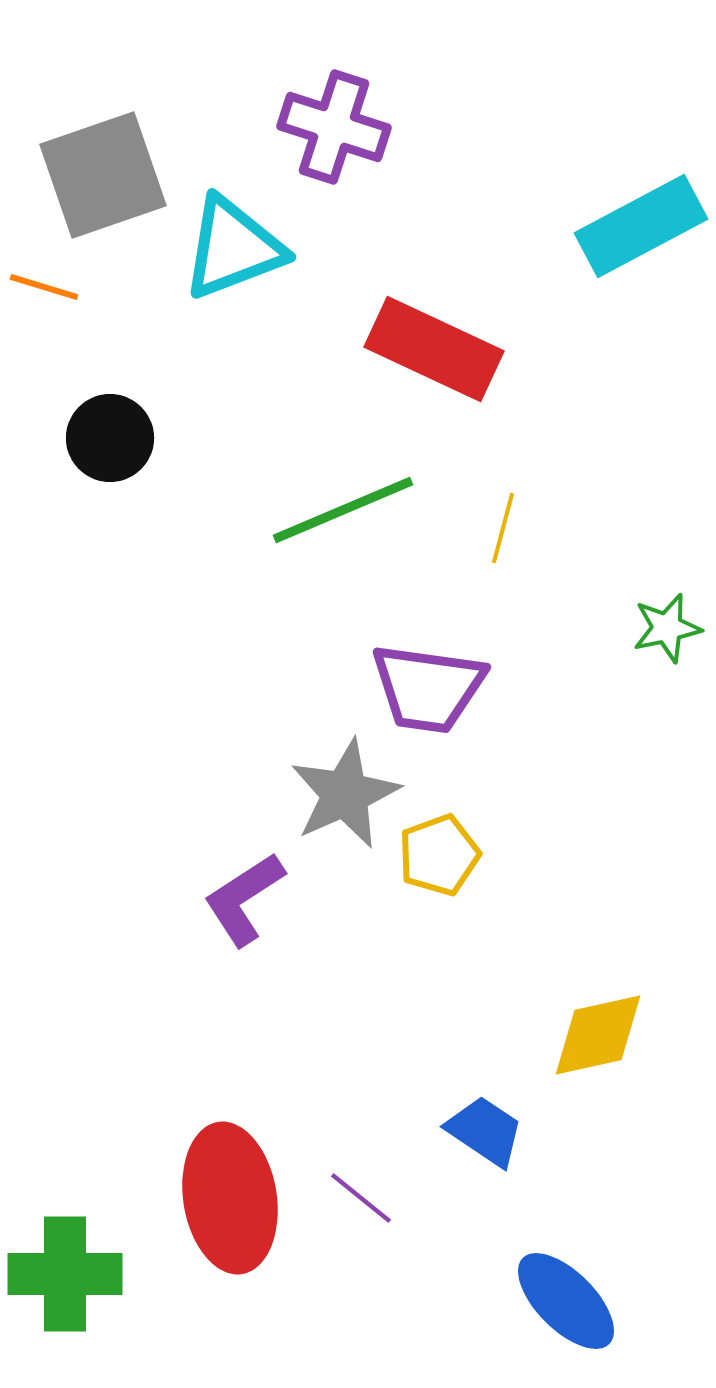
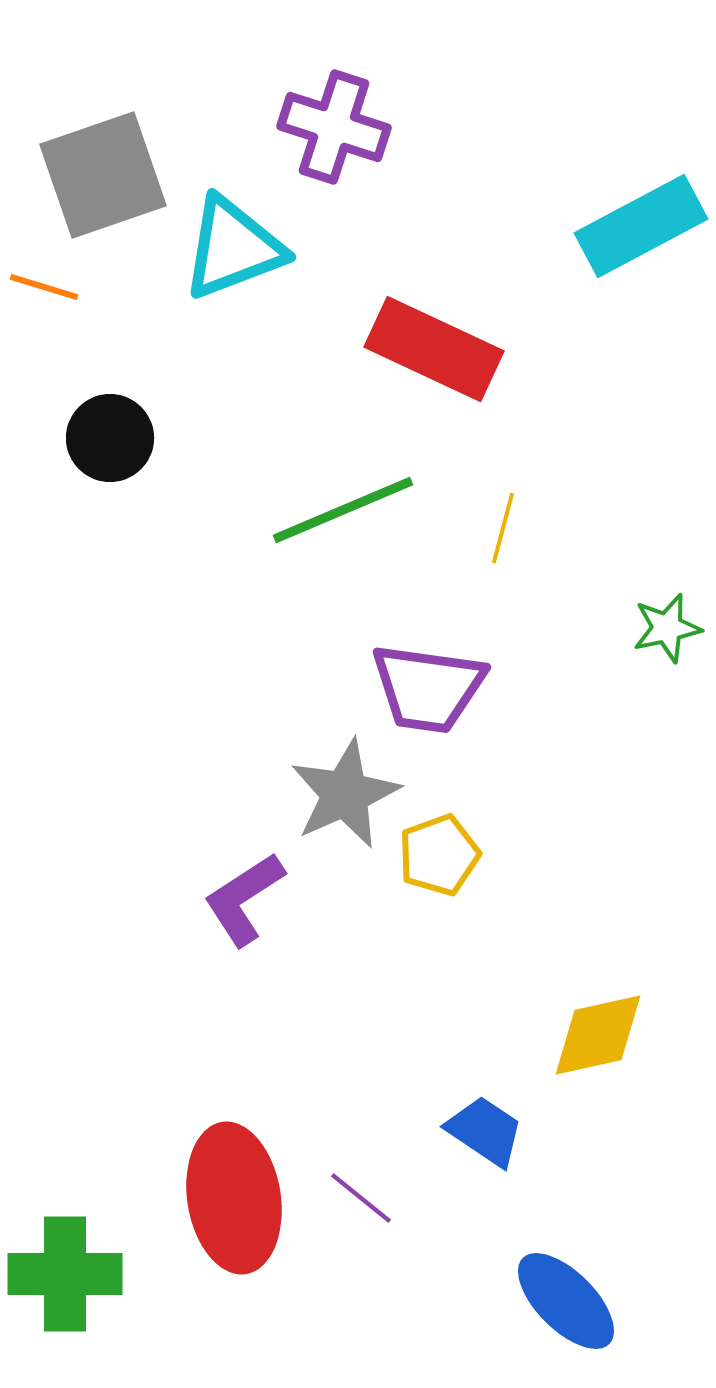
red ellipse: moved 4 px right
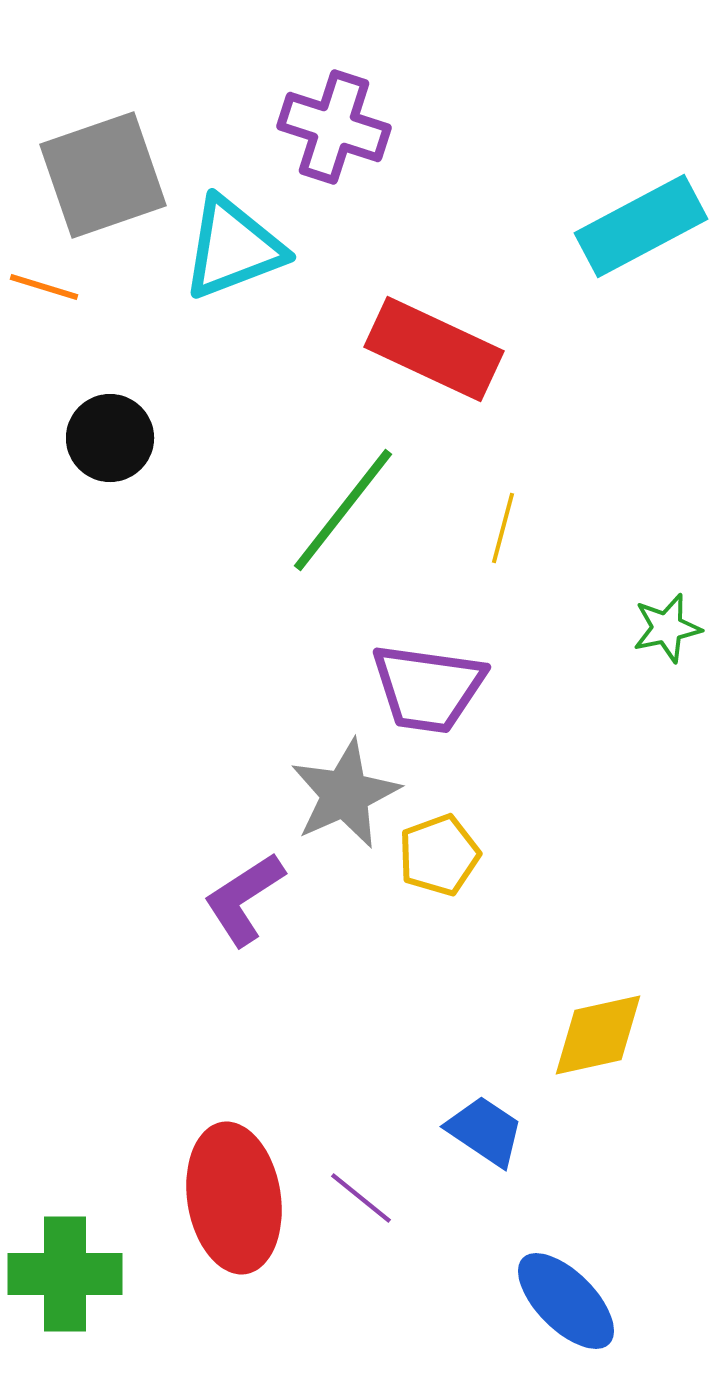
green line: rotated 29 degrees counterclockwise
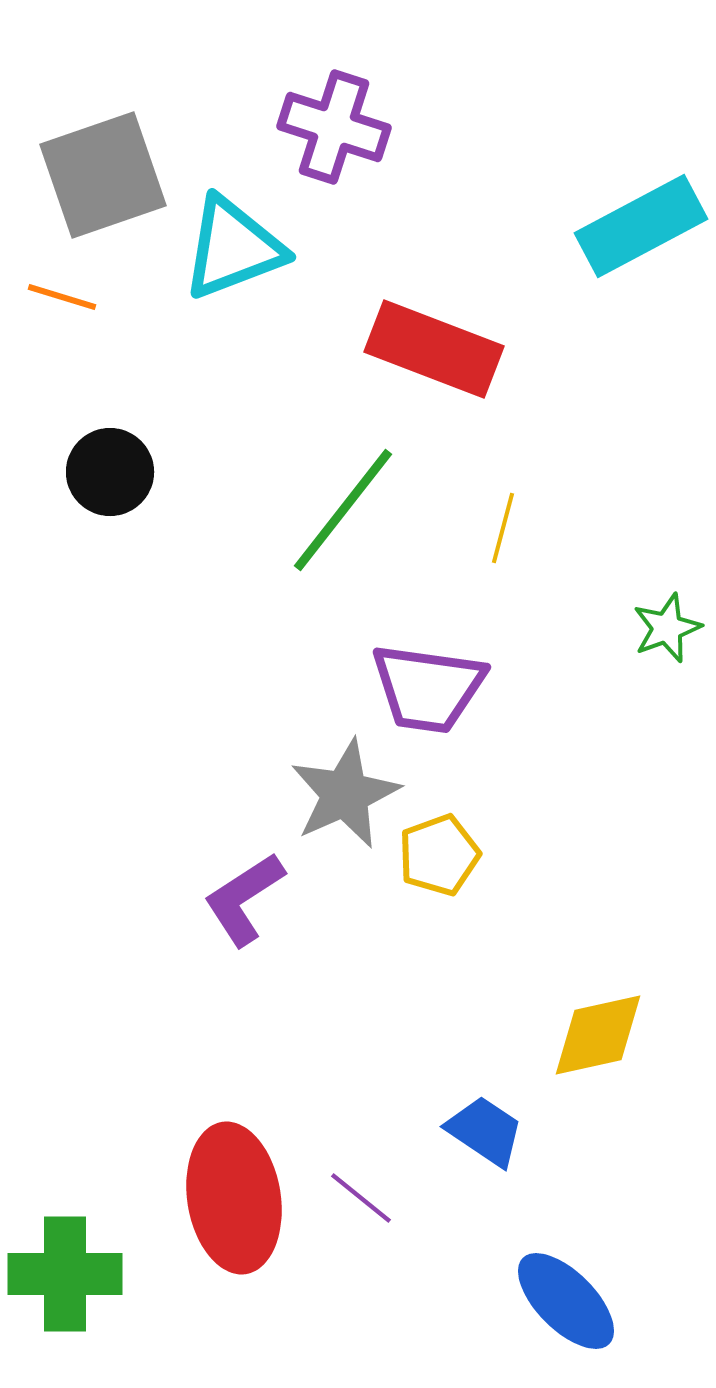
orange line: moved 18 px right, 10 px down
red rectangle: rotated 4 degrees counterclockwise
black circle: moved 34 px down
green star: rotated 8 degrees counterclockwise
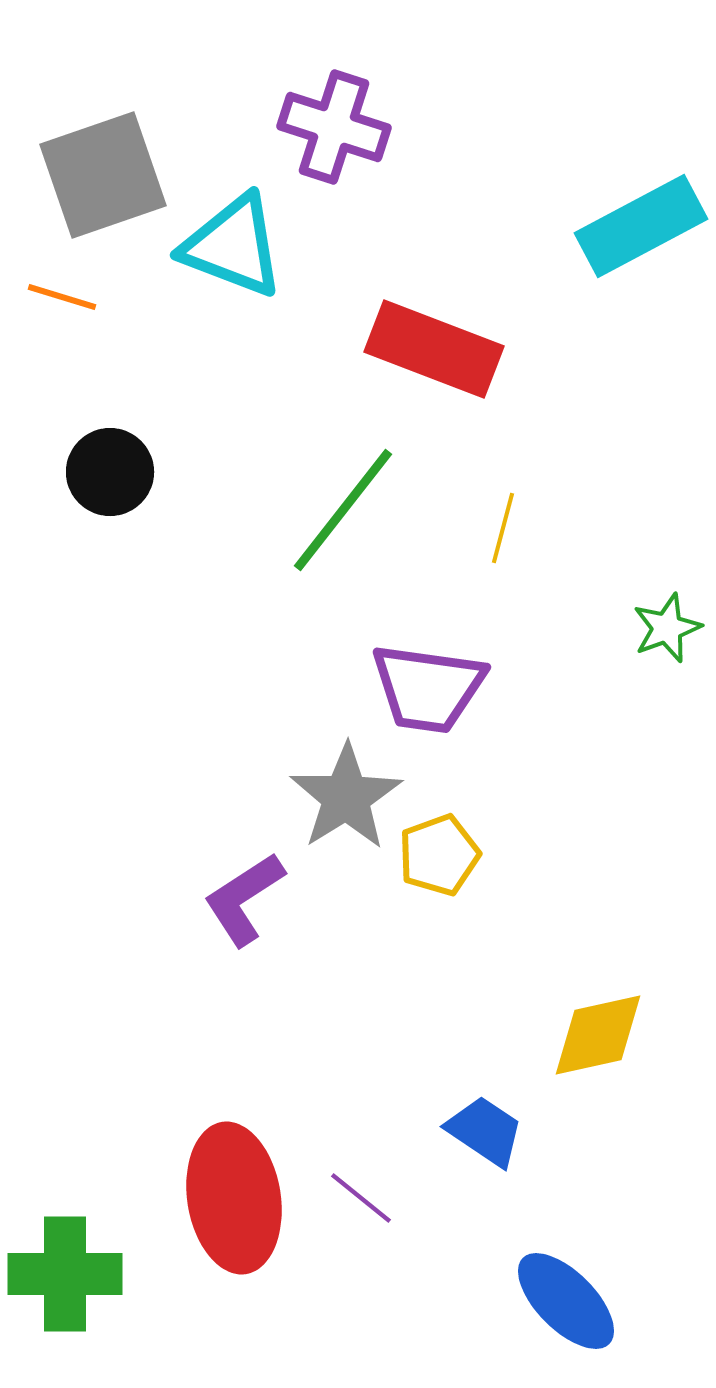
cyan triangle: moved 2 px up; rotated 42 degrees clockwise
gray star: moved 1 px right, 3 px down; rotated 8 degrees counterclockwise
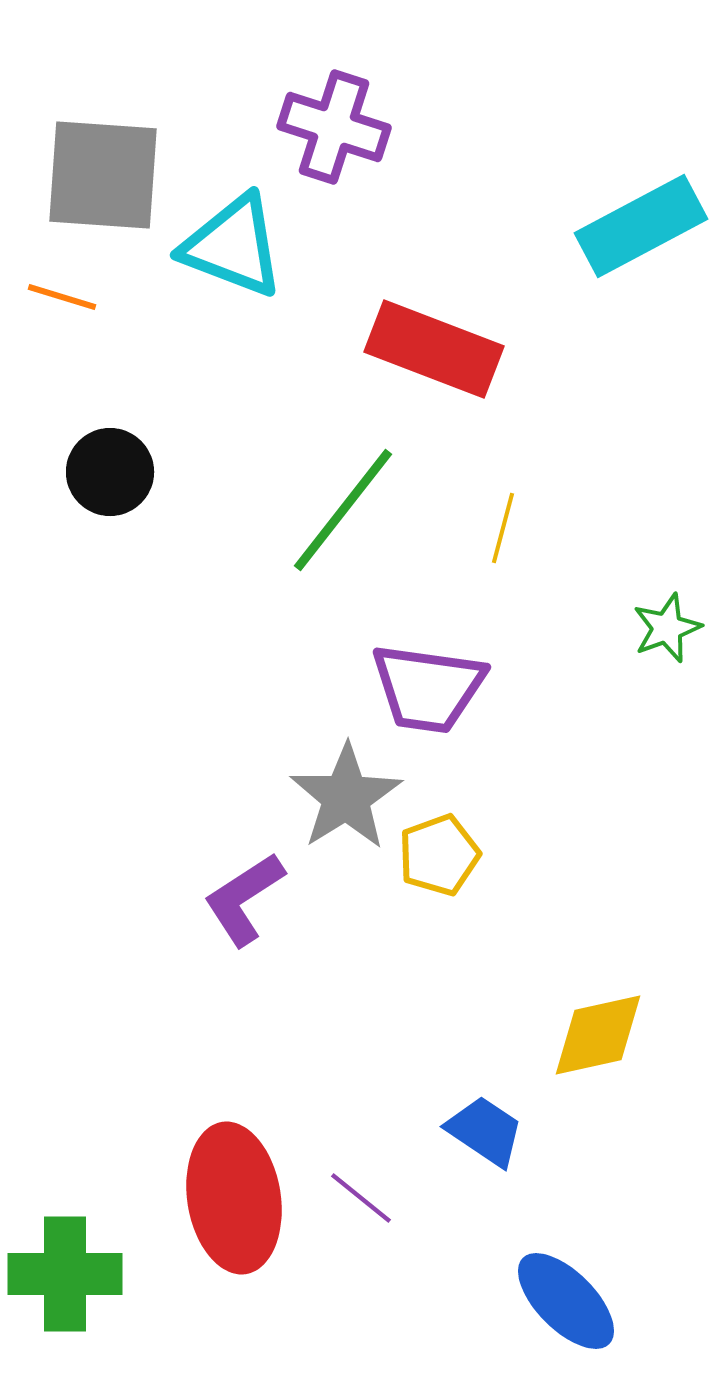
gray square: rotated 23 degrees clockwise
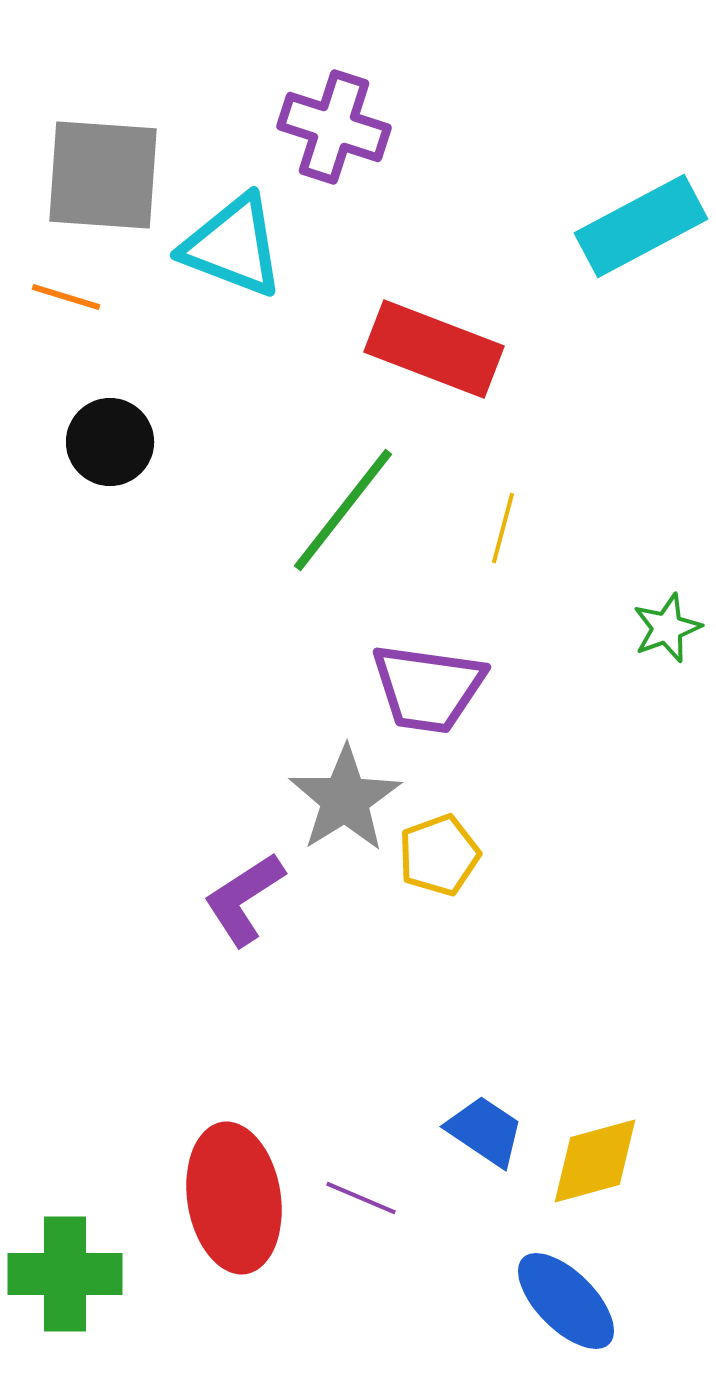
orange line: moved 4 px right
black circle: moved 30 px up
gray star: moved 1 px left, 2 px down
yellow diamond: moved 3 px left, 126 px down; rotated 3 degrees counterclockwise
purple line: rotated 16 degrees counterclockwise
